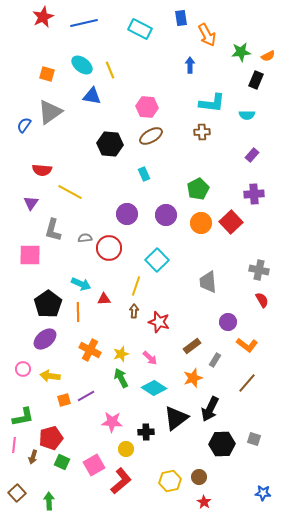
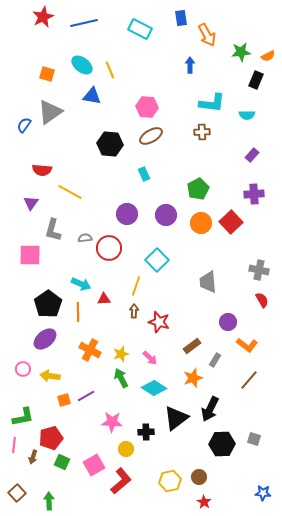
brown line at (247, 383): moved 2 px right, 3 px up
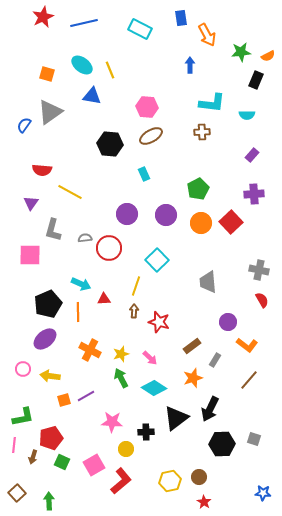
black pentagon at (48, 304): rotated 12 degrees clockwise
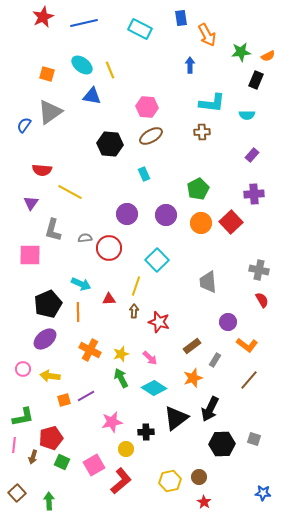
red triangle at (104, 299): moved 5 px right
pink star at (112, 422): rotated 15 degrees counterclockwise
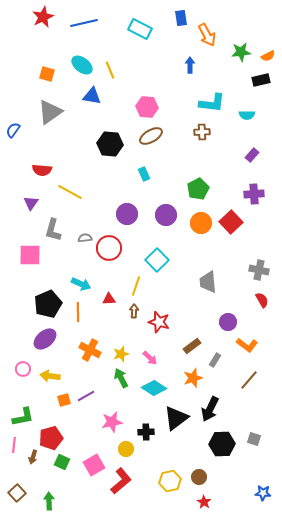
black rectangle at (256, 80): moved 5 px right; rotated 54 degrees clockwise
blue semicircle at (24, 125): moved 11 px left, 5 px down
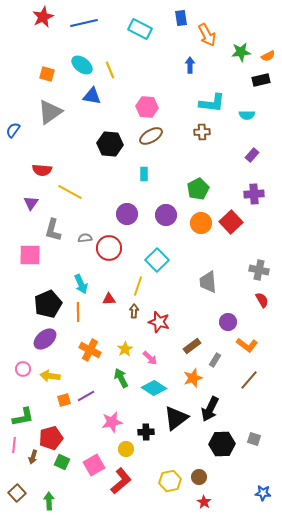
cyan rectangle at (144, 174): rotated 24 degrees clockwise
cyan arrow at (81, 284): rotated 42 degrees clockwise
yellow line at (136, 286): moved 2 px right
yellow star at (121, 354): moved 4 px right, 5 px up; rotated 14 degrees counterclockwise
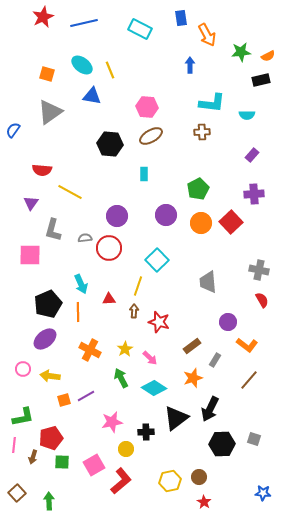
purple circle at (127, 214): moved 10 px left, 2 px down
green square at (62, 462): rotated 21 degrees counterclockwise
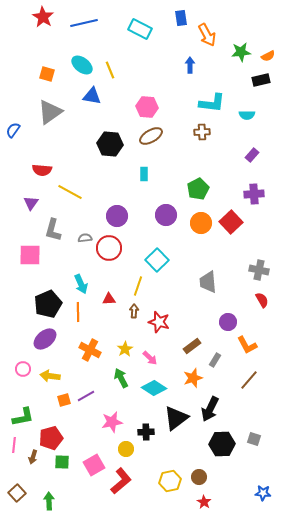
red star at (43, 17): rotated 15 degrees counterclockwise
orange L-shape at (247, 345): rotated 25 degrees clockwise
